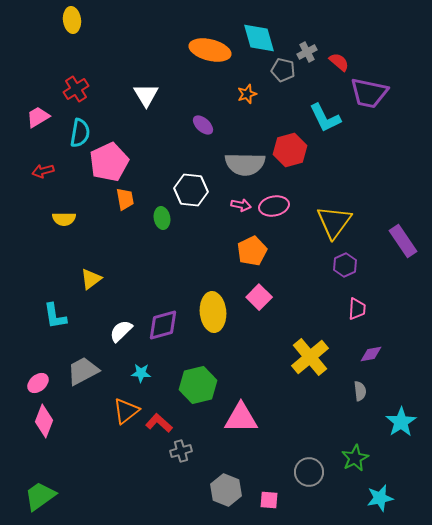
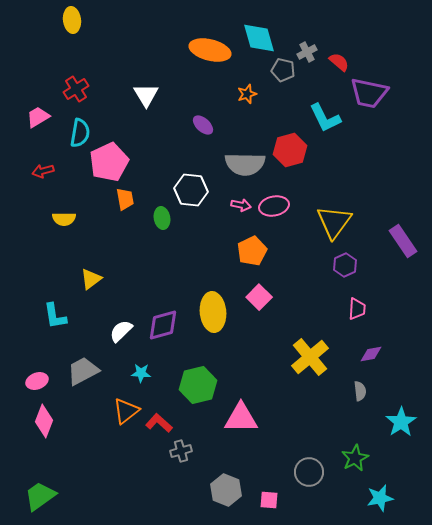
pink ellipse at (38, 383): moved 1 px left, 2 px up; rotated 20 degrees clockwise
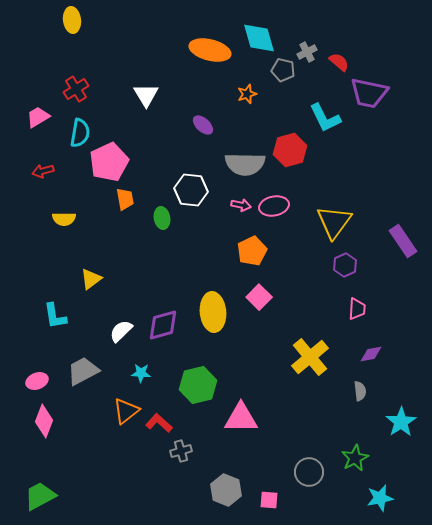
green trapezoid at (40, 496): rotated 8 degrees clockwise
